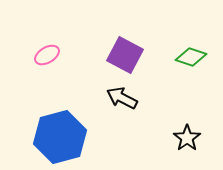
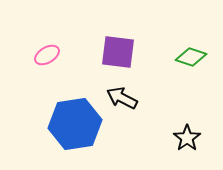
purple square: moved 7 px left, 3 px up; rotated 21 degrees counterclockwise
blue hexagon: moved 15 px right, 13 px up; rotated 6 degrees clockwise
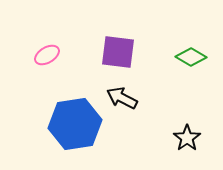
green diamond: rotated 12 degrees clockwise
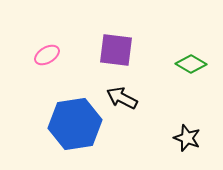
purple square: moved 2 px left, 2 px up
green diamond: moved 7 px down
black star: rotated 16 degrees counterclockwise
